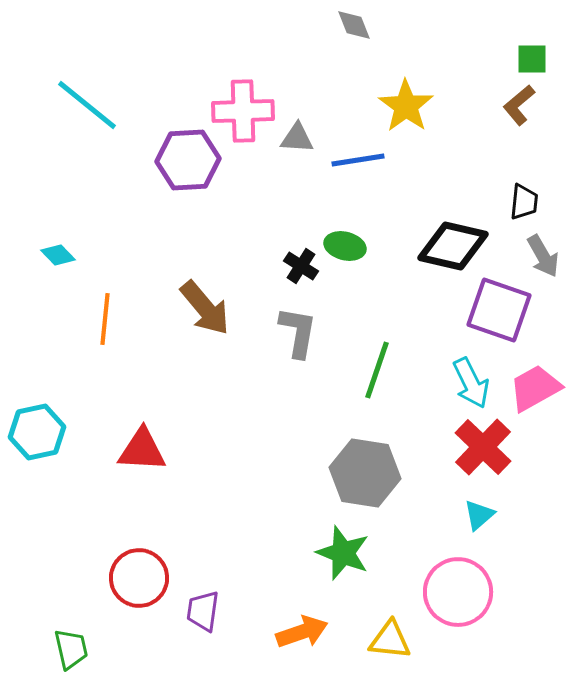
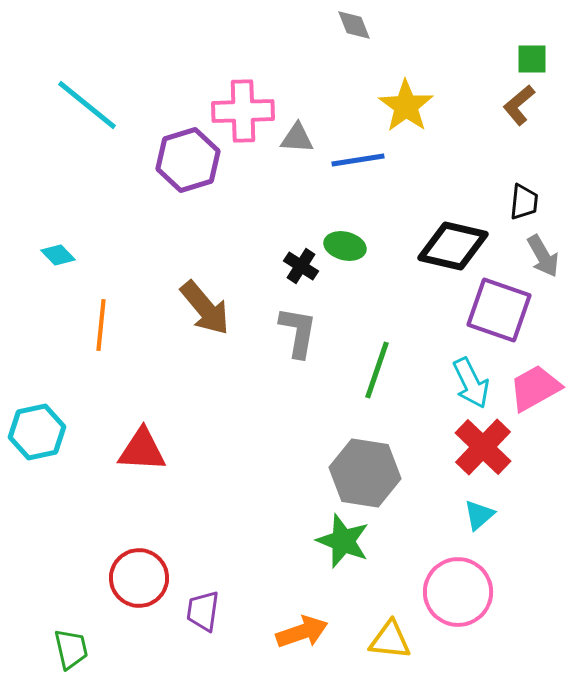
purple hexagon: rotated 14 degrees counterclockwise
orange line: moved 4 px left, 6 px down
green star: moved 12 px up
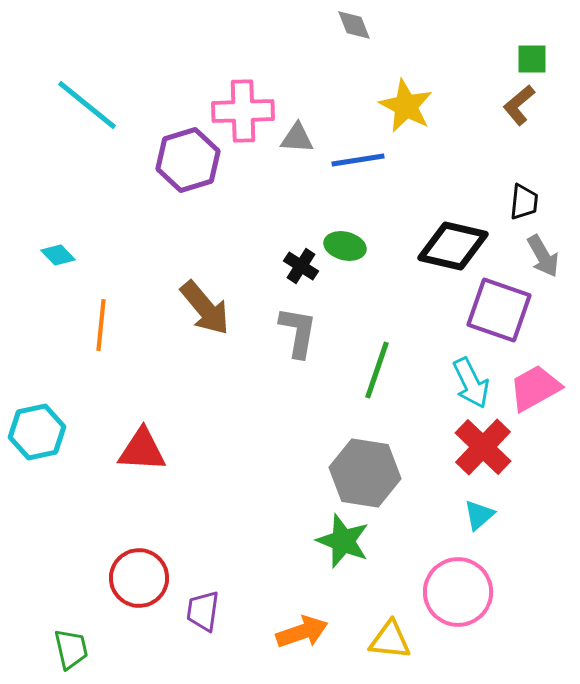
yellow star: rotated 8 degrees counterclockwise
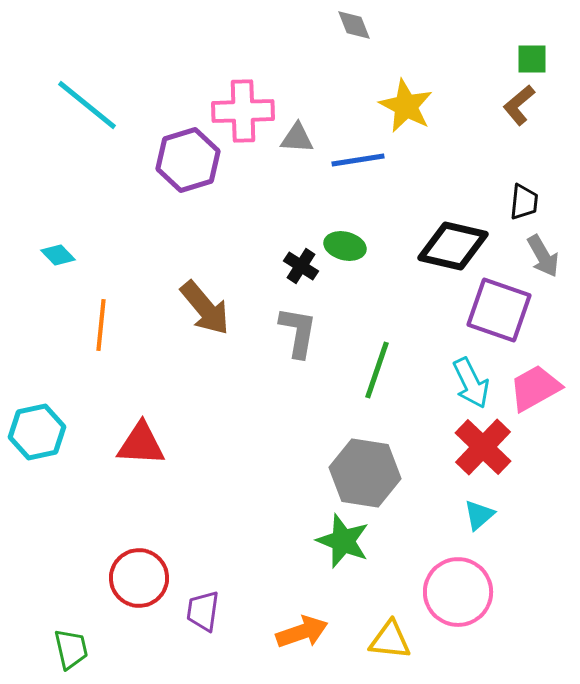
red triangle: moved 1 px left, 6 px up
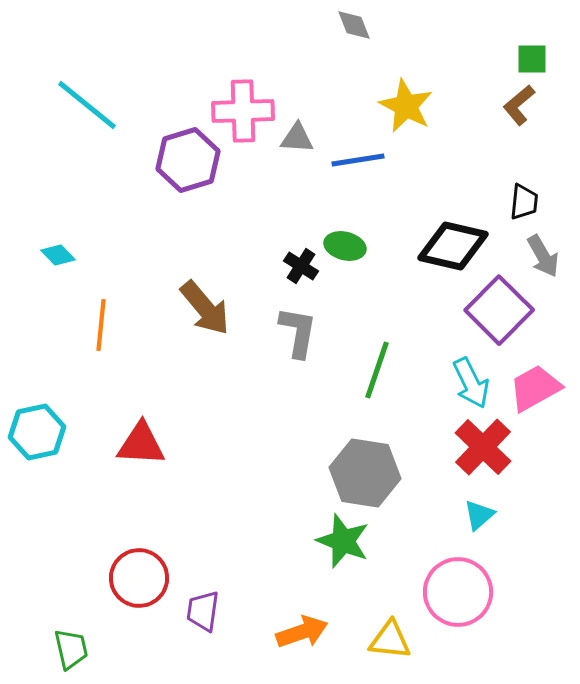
purple square: rotated 26 degrees clockwise
